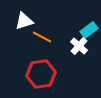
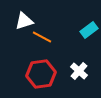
white cross: moved 25 px down
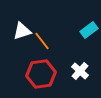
white triangle: moved 2 px left, 10 px down
orange line: moved 4 px down; rotated 24 degrees clockwise
white cross: moved 1 px right
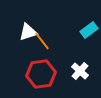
white triangle: moved 6 px right, 1 px down
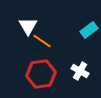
white triangle: moved 6 px up; rotated 42 degrees counterclockwise
orange line: rotated 18 degrees counterclockwise
white cross: rotated 12 degrees counterclockwise
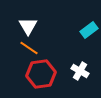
orange line: moved 13 px left, 7 px down
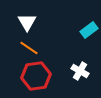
white triangle: moved 1 px left, 4 px up
red hexagon: moved 5 px left, 2 px down
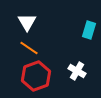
cyan rectangle: rotated 36 degrees counterclockwise
white cross: moved 3 px left
red hexagon: rotated 12 degrees counterclockwise
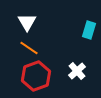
white cross: rotated 18 degrees clockwise
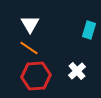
white triangle: moved 3 px right, 2 px down
red hexagon: rotated 16 degrees clockwise
